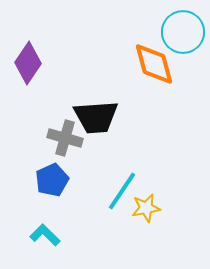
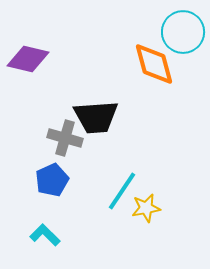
purple diamond: moved 4 px up; rotated 69 degrees clockwise
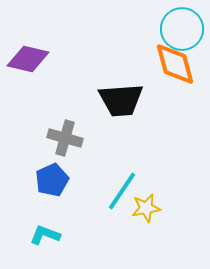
cyan circle: moved 1 px left, 3 px up
orange diamond: moved 21 px right
black trapezoid: moved 25 px right, 17 px up
cyan L-shape: rotated 24 degrees counterclockwise
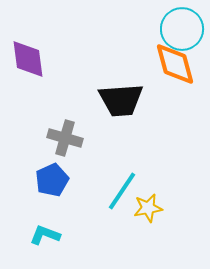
purple diamond: rotated 69 degrees clockwise
yellow star: moved 2 px right
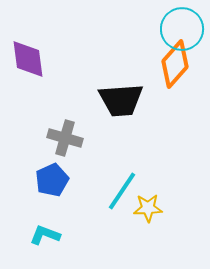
orange diamond: rotated 57 degrees clockwise
yellow star: rotated 8 degrees clockwise
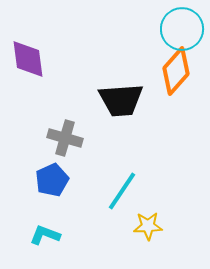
orange diamond: moved 1 px right, 7 px down
yellow star: moved 18 px down
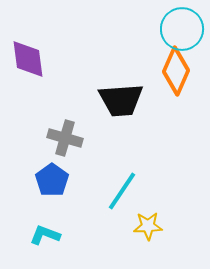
orange diamond: rotated 18 degrees counterclockwise
blue pentagon: rotated 12 degrees counterclockwise
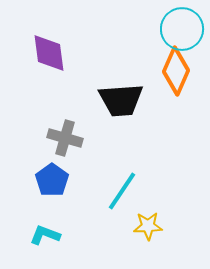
purple diamond: moved 21 px right, 6 px up
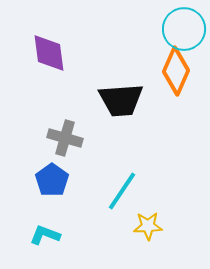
cyan circle: moved 2 px right
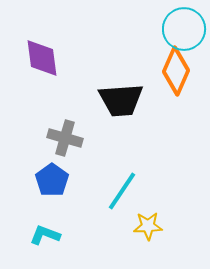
purple diamond: moved 7 px left, 5 px down
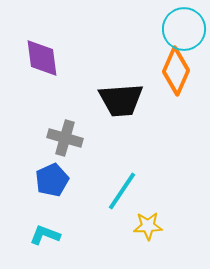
blue pentagon: rotated 12 degrees clockwise
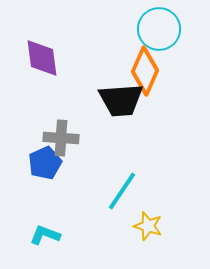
cyan circle: moved 25 px left
orange diamond: moved 31 px left
gray cross: moved 4 px left; rotated 12 degrees counterclockwise
blue pentagon: moved 7 px left, 17 px up
yellow star: rotated 20 degrees clockwise
